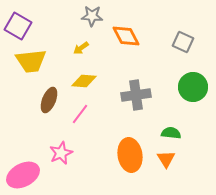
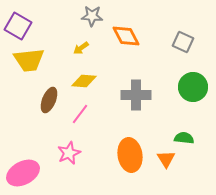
yellow trapezoid: moved 2 px left, 1 px up
gray cross: rotated 8 degrees clockwise
green semicircle: moved 13 px right, 5 px down
pink star: moved 8 px right
pink ellipse: moved 2 px up
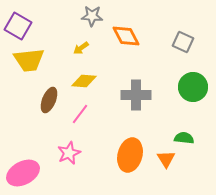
orange ellipse: rotated 24 degrees clockwise
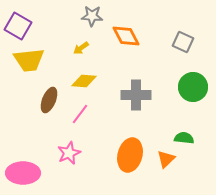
orange triangle: rotated 18 degrees clockwise
pink ellipse: rotated 28 degrees clockwise
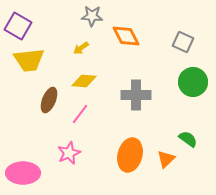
green circle: moved 5 px up
green semicircle: moved 4 px right, 1 px down; rotated 30 degrees clockwise
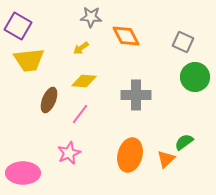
gray star: moved 1 px left, 1 px down
green circle: moved 2 px right, 5 px up
green semicircle: moved 4 px left, 3 px down; rotated 72 degrees counterclockwise
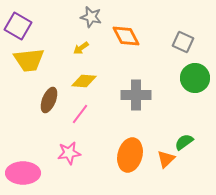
gray star: rotated 10 degrees clockwise
green circle: moved 1 px down
pink star: rotated 15 degrees clockwise
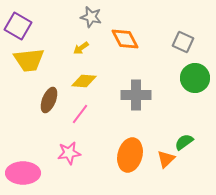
orange diamond: moved 1 px left, 3 px down
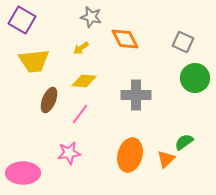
purple square: moved 4 px right, 6 px up
yellow trapezoid: moved 5 px right, 1 px down
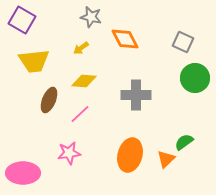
pink line: rotated 10 degrees clockwise
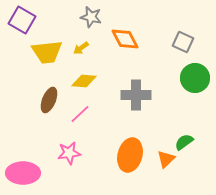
yellow trapezoid: moved 13 px right, 9 px up
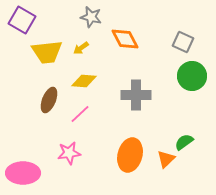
green circle: moved 3 px left, 2 px up
